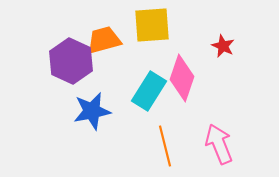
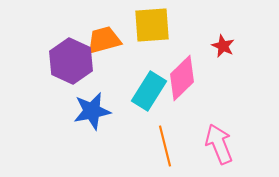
pink diamond: rotated 27 degrees clockwise
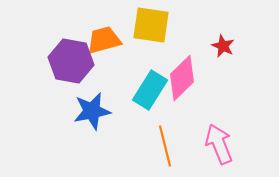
yellow square: moved 1 px left; rotated 12 degrees clockwise
purple hexagon: rotated 15 degrees counterclockwise
cyan rectangle: moved 1 px right, 1 px up
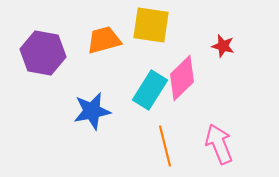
red star: rotated 10 degrees counterclockwise
purple hexagon: moved 28 px left, 8 px up
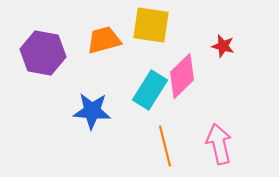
pink diamond: moved 2 px up
blue star: rotated 15 degrees clockwise
pink arrow: rotated 9 degrees clockwise
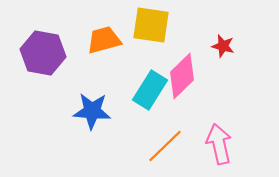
orange line: rotated 60 degrees clockwise
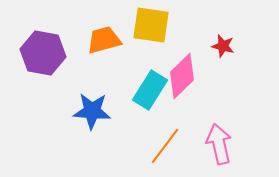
orange line: rotated 9 degrees counterclockwise
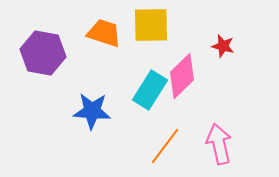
yellow square: rotated 9 degrees counterclockwise
orange trapezoid: moved 7 px up; rotated 33 degrees clockwise
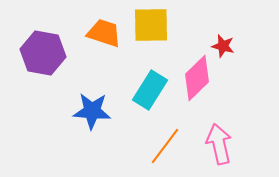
pink diamond: moved 15 px right, 2 px down
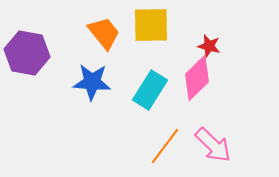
orange trapezoid: rotated 33 degrees clockwise
red star: moved 14 px left
purple hexagon: moved 16 px left
blue star: moved 29 px up
pink arrow: moved 6 px left, 1 px down; rotated 147 degrees clockwise
